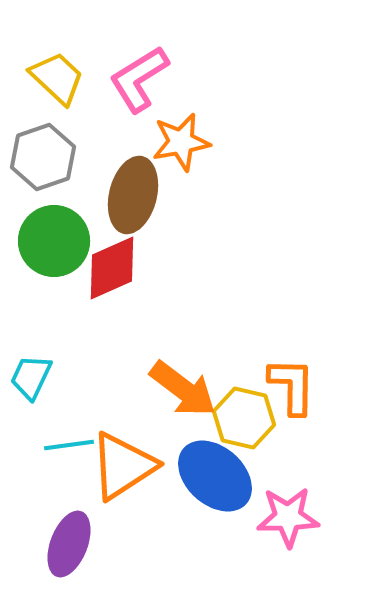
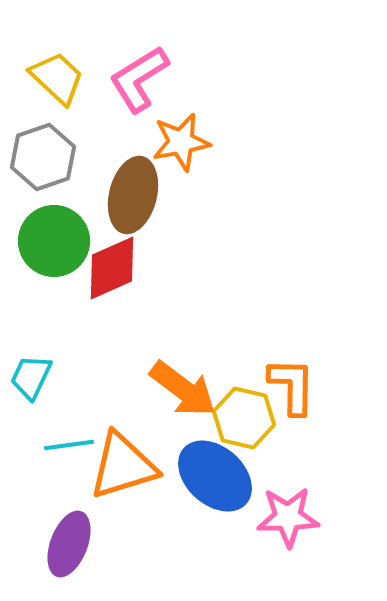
orange triangle: rotated 16 degrees clockwise
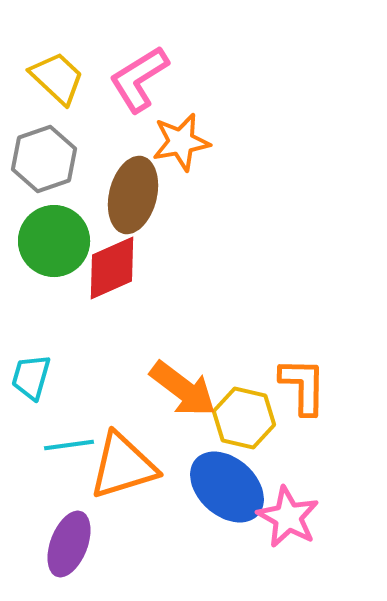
gray hexagon: moved 1 px right, 2 px down
cyan trapezoid: rotated 9 degrees counterclockwise
orange L-shape: moved 11 px right
blue ellipse: moved 12 px right, 11 px down
pink star: rotated 30 degrees clockwise
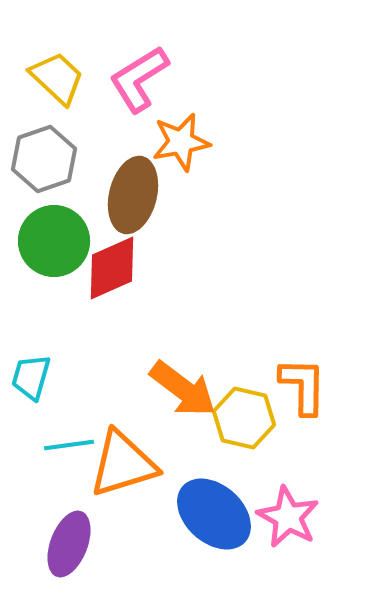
orange triangle: moved 2 px up
blue ellipse: moved 13 px left, 27 px down
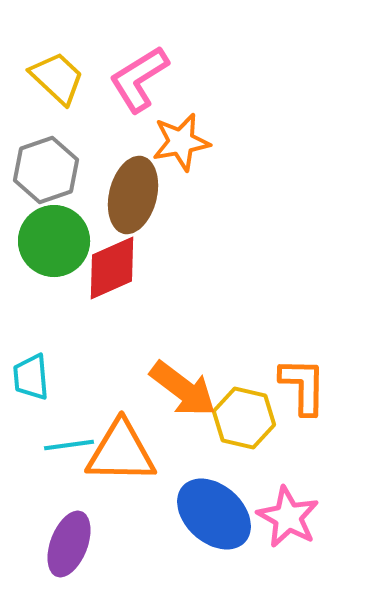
gray hexagon: moved 2 px right, 11 px down
cyan trapezoid: rotated 21 degrees counterclockwise
orange triangle: moved 2 px left, 12 px up; rotated 18 degrees clockwise
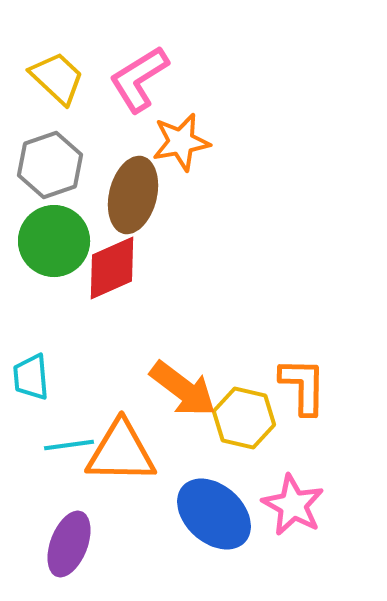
gray hexagon: moved 4 px right, 5 px up
pink star: moved 5 px right, 12 px up
